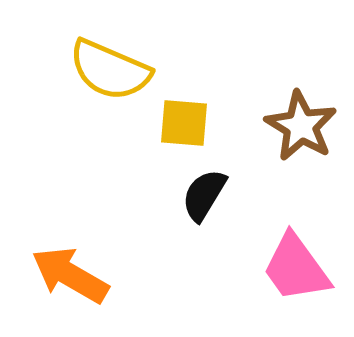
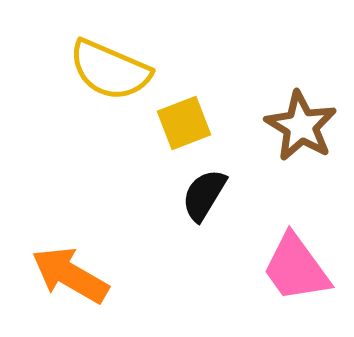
yellow square: rotated 26 degrees counterclockwise
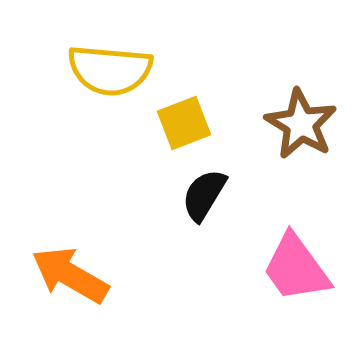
yellow semicircle: rotated 18 degrees counterclockwise
brown star: moved 2 px up
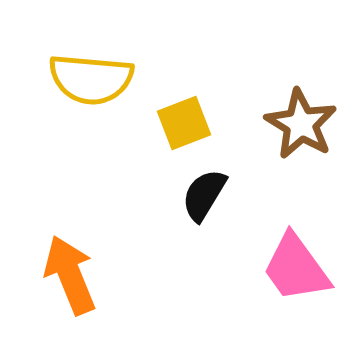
yellow semicircle: moved 19 px left, 9 px down
orange arrow: rotated 38 degrees clockwise
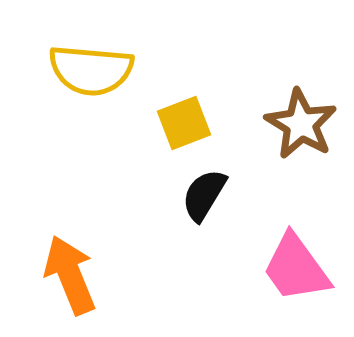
yellow semicircle: moved 9 px up
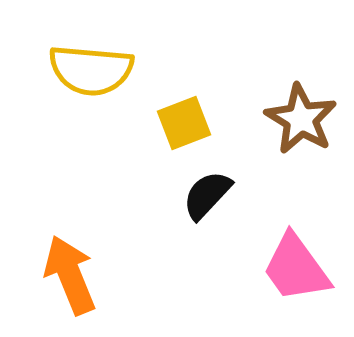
brown star: moved 5 px up
black semicircle: moved 3 px right; rotated 12 degrees clockwise
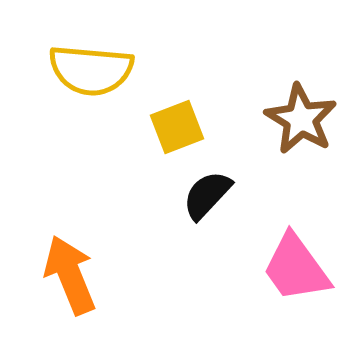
yellow square: moved 7 px left, 4 px down
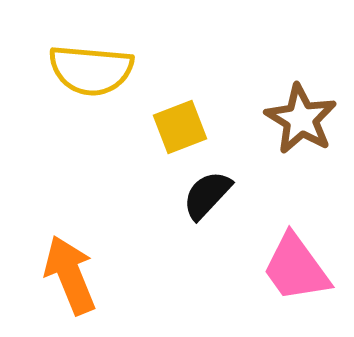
yellow square: moved 3 px right
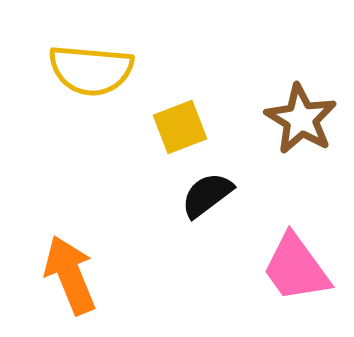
black semicircle: rotated 10 degrees clockwise
